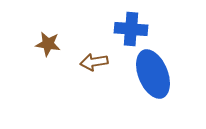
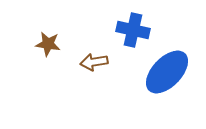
blue cross: moved 2 px right, 1 px down; rotated 8 degrees clockwise
blue ellipse: moved 14 px right, 2 px up; rotated 66 degrees clockwise
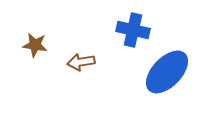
brown star: moved 13 px left, 1 px down
brown arrow: moved 13 px left
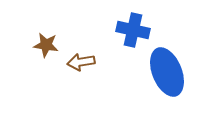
brown star: moved 11 px right
blue ellipse: rotated 66 degrees counterclockwise
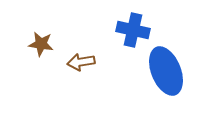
brown star: moved 5 px left, 1 px up
blue ellipse: moved 1 px left, 1 px up
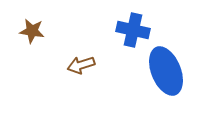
brown star: moved 9 px left, 13 px up
brown arrow: moved 3 px down; rotated 8 degrees counterclockwise
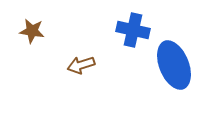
blue ellipse: moved 8 px right, 6 px up
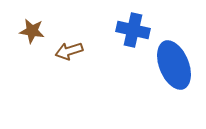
brown arrow: moved 12 px left, 14 px up
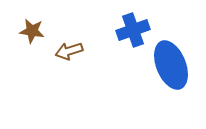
blue cross: rotated 32 degrees counterclockwise
blue ellipse: moved 3 px left
